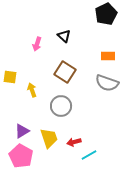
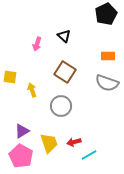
yellow trapezoid: moved 5 px down
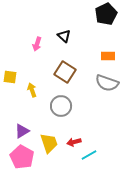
pink pentagon: moved 1 px right, 1 px down
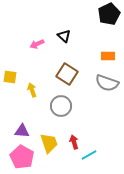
black pentagon: moved 3 px right
pink arrow: rotated 48 degrees clockwise
brown square: moved 2 px right, 2 px down
purple triangle: rotated 35 degrees clockwise
red arrow: rotated 88 degrees clockwise
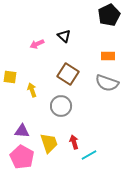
black pentagon: moved 1 px down
brown square: moved 1 px right
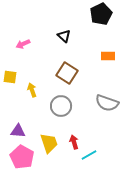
black pentagon: moved 8 px left, 1 px up
pink arrow: moved 14 px left
brown square: moved 1 px left, 1 px up
gray semicircle: moved 20 px down
purple triangle: moved 4 px left
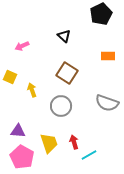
pink arrow: moved 1 px left, 2 px down
yellow square: rotated 16 degrees clockwise
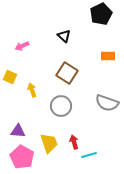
cyan line: rotated 14 degrees clockwise
